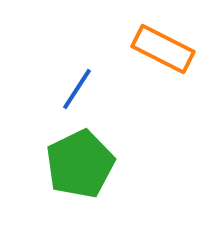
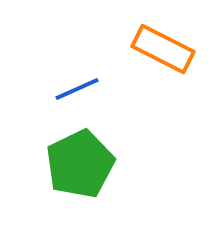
blue line: rotated 33 degrees clockwise
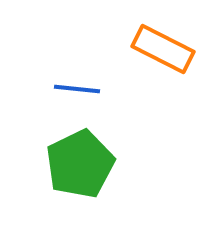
blue line: rotated 30 degrees clockwise
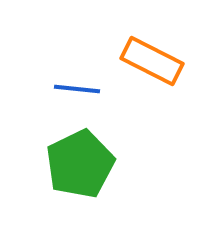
orange rectangle: moved 11 px left, 12 px down
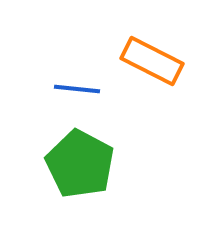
green pentagon: rotated 18 degrees counterclockwise
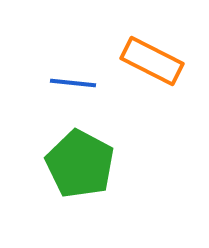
blue line: moved 4 px left, 6 px up
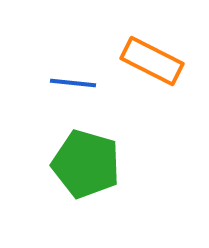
green pentagon: moved 6 px right; rotated 12 degrees counterclockwise
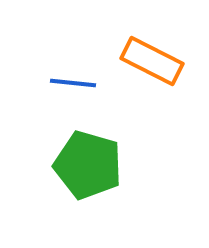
green pentagon: moved 2 px right, 1 px down
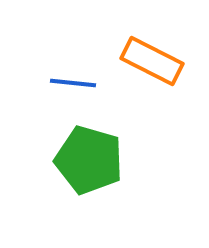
green pentagon: moved 1 px right, 5 px up
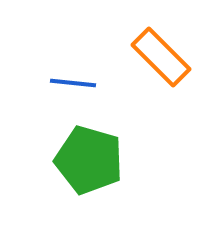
orange rectangle: moved 9 px right, 4 px up; rotated 18 degrees clockwise
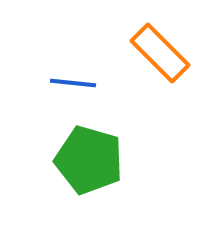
orange rectangle: moved 1 px left, 4 px up
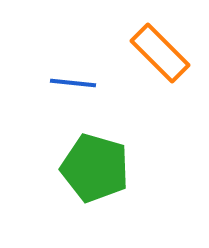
green pentagon: moved 6 px right, 8 px down
